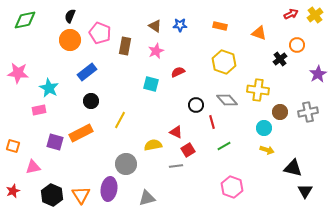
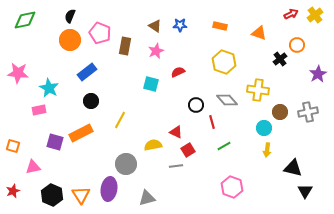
yellow arrow at (267, 150): rotated 80 degrees clockwise
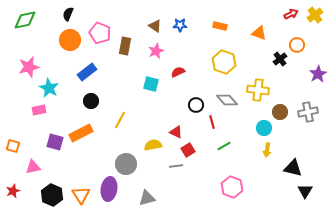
black semicircle at (70, 16): moved 2 px left, 2 px up
pink star at (18, 73): moved 11 px right, 6 px up; rotated 20 degrees counterclockwise
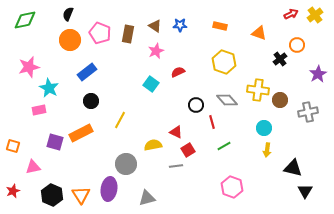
brown rectangle at (125, 46): moved 3 px right, 12 px up
cyan square at (151, 84): rotated 21 degrees clockwise
brown circle at (280, 112): moved 12 px up
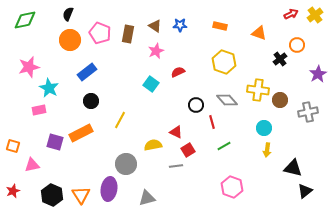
pink triangle at (33, 167): moved 1 px left, 2 px up
black triangle at (305, 191): rotated 21 degrees clockwise
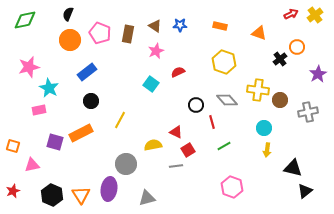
orange circle at (297, 45): moved 2 px down
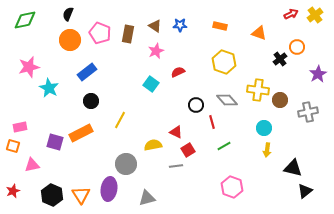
pink rectangle at (39, 110): moved 19 px left, 17 px down
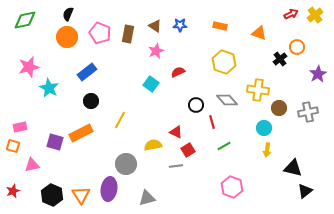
orange circle at (70, 40): moved 3 px left, 3 px up
brown circle at (280, 100): moved 1 px left, 8 px down
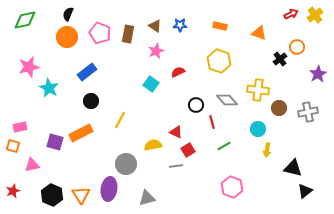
yellow hexagon at (224, 62): moved 5 px left, 1 px up
cyan circle at (264, 128): moved 6 px left, 1 px down
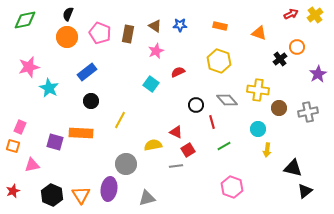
pink rectangle at (20, 127): rotated 56 degrees counterclockwise
orange rectangle at (81, 133): rotated 30 degrees clockwise
